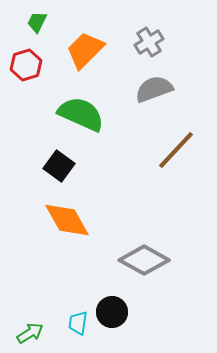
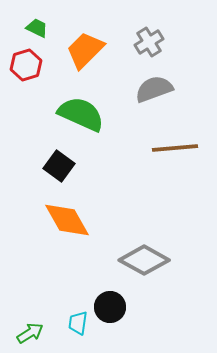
green trapezoid: moved 6 px down; rotated 90 degrees clockwise
brown line: moved 1 px left, 2 px up; rotated 42 degrees clockwise
black circle: moved 2 px left, 5 px up
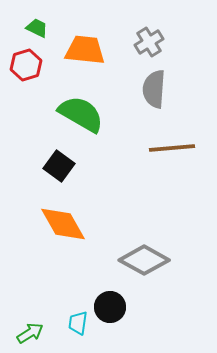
orange trapezoid: rotated 51 degrees clockwise
gray semicircle: rotated 66 degrees counterclockwise
green semicircle: rotated 6 degrees clockwise
brown line: moved 3 px left
orange diamond: moved 4 px left, 4 px down
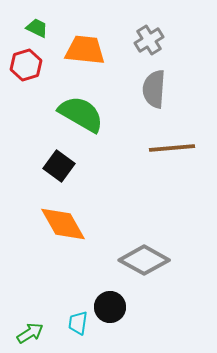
gray cross: moved 2 px up
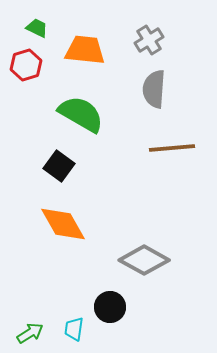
cyan trapezoid: moved 4 px left, 6 px down
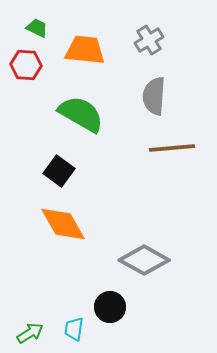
red hexagon: rotated 20 degrees clockwise
gray semicircle: moved 7 px down
black square: moved 5 px down
